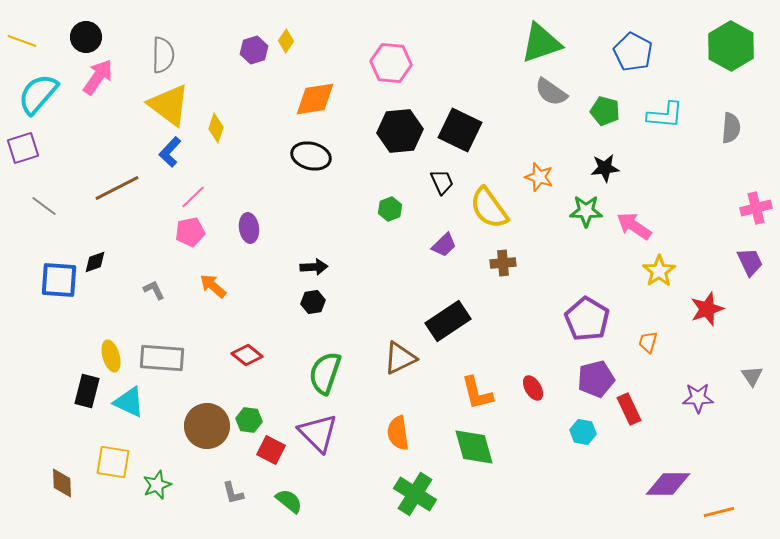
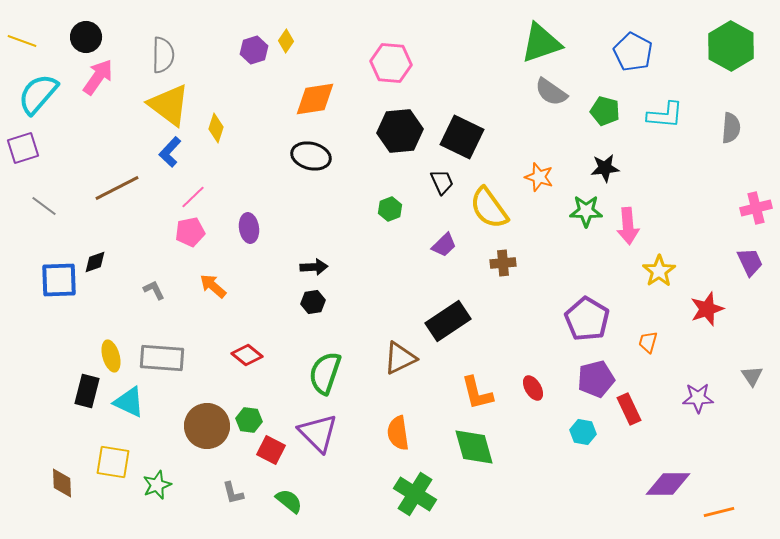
black square at (460, 130): moved 2 px right, 7 px down
pink arrow at (634, 226): moved 6 px left; rotated 129 degrees counterclockwise
blue square at (59, 280): rotated 6 degrees counterclockwise
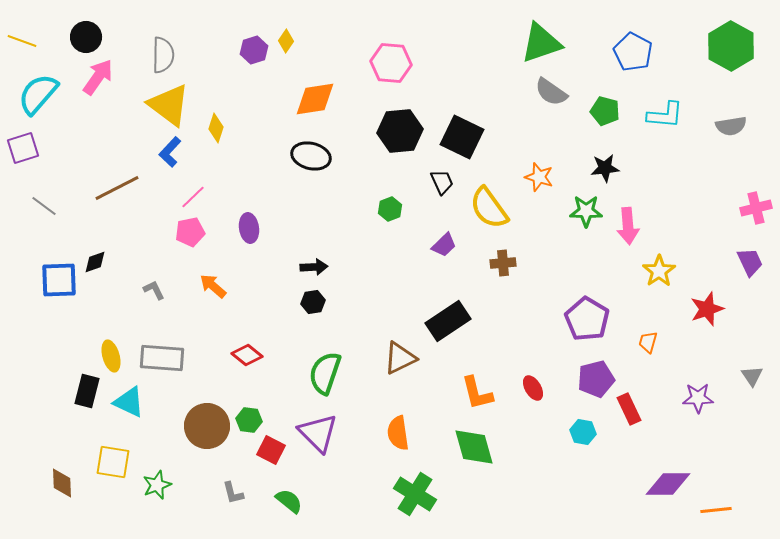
gray semicircle at (731, 128): moved 2 px up; rotated 76 degrees clockwise
orange line at (719, 512): moved 3 px left, 2 px up; rotated 8 degrees clockwise
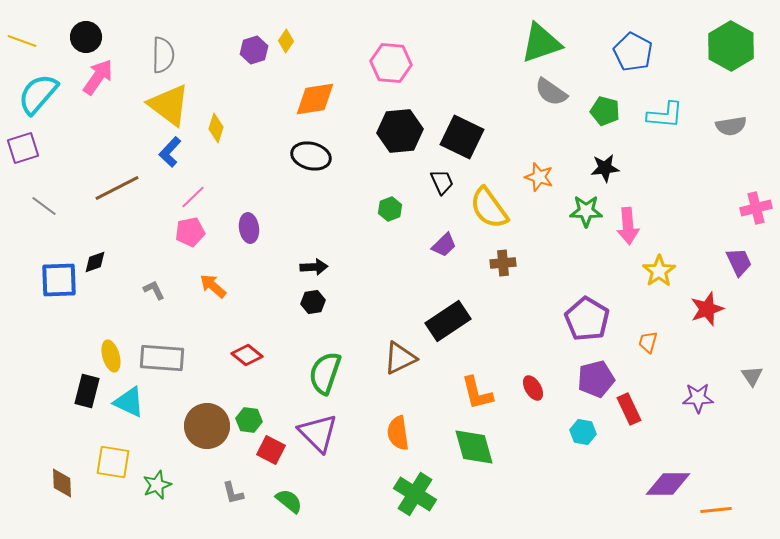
purple trapezoid at (750, 262): moved 11 px left
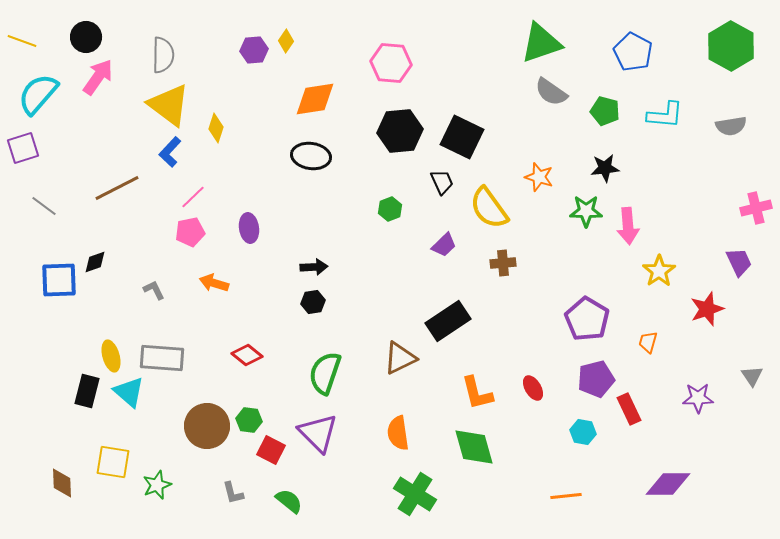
purple hexagon at (254, 50): rotated 12 degrees clockwise
black ellipse at (311, 156): rotated 6 degrees counterclockwise
orange arrow at (213, 286): moved 1 px right, 3 px up; rotated 24 degrees counterclockwise
cyan triangle at (129, 402): moved 10 px up; rotated 16 degrees clockwise
orange line at (716, 510): moved 150 px left, 14 px up
